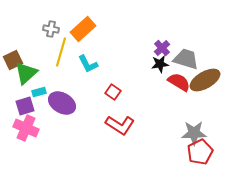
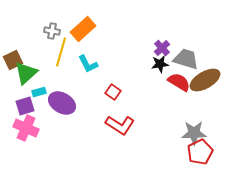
gray cross: moved 1 px right, 2 px down
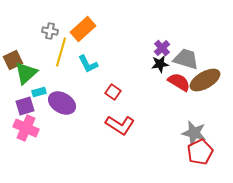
gray cross: moved 2 px left
gray star: rotated 15 degrees clockwise
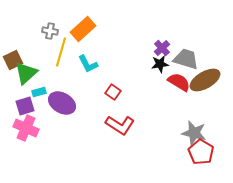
red pentagon: moved 1 px right; rotated 15 degrees counterclockwise
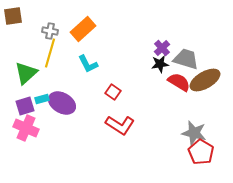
yellow line: moved 11 px left, 1 px down
brown square: moved 44 px up; rotated 18 degrees clockwise
cyan rectangle: moved 3 px right, 7 px down
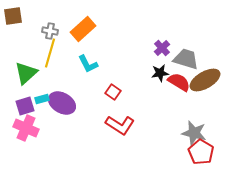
black star: moved 9 px down
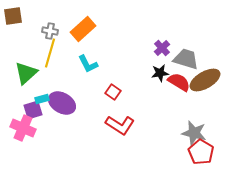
purple square: moved 8 px right, 4 px down
pink cross: moved 3 px left
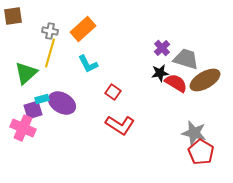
red semicircle: moved 3 px left, 1 px down
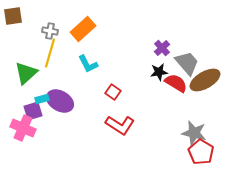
gray trapezoid: moved 1 px right, 4 px down; rotated 32 degrees clockwise
black star: moved 1 px left, 1 px up
purple ellipse: moved 2 px left, 2 px up
purple square: moved 1 px down
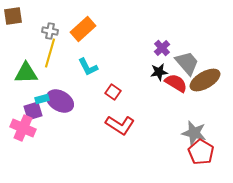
cyan L-shape: moved 3 px down
green triangle: rotated 40 degrees clockwise
